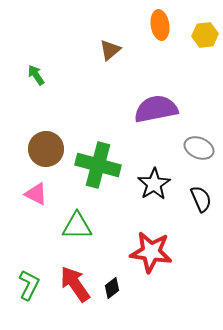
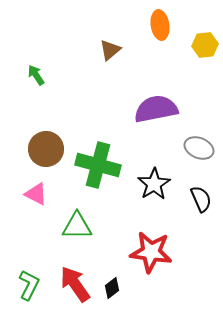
yellow hexagon: moved 10 px down
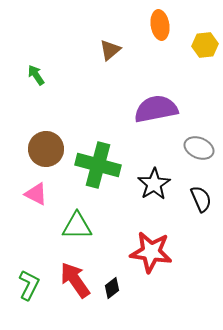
red arrow: moved 4 px up
